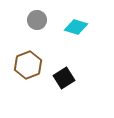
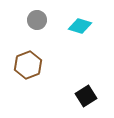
cyan diamond: moved 4 px right, 1 px up
black square: moved 22 px right, 18 px down
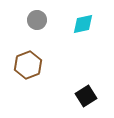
cyan diamond: moved 3 px right, 2 px up; rotated 30 degrees counterclockwise
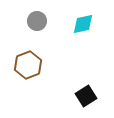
gray circle: moved 1 px down
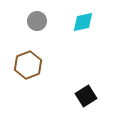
cyan diamond: moved 2 px up
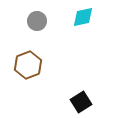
cyan diamond: moved 5 px up
black square: moved 5 px left, 6 px down
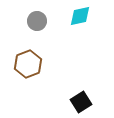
cyan diamond: moved 3 px left, 1 px up
brown hexagon: moved 1 px up
